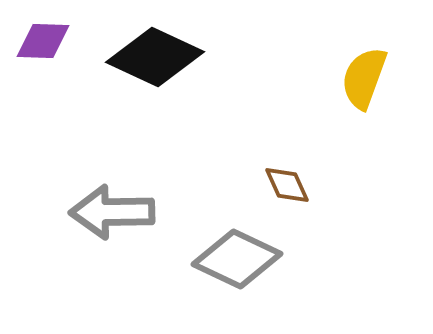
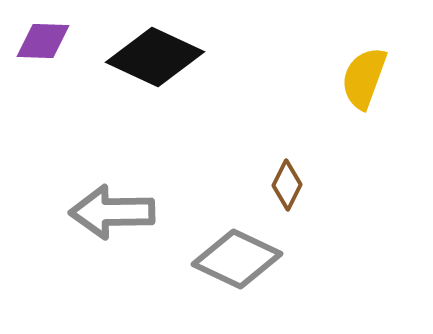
brown diamond: rotated 51 degrees clockwise
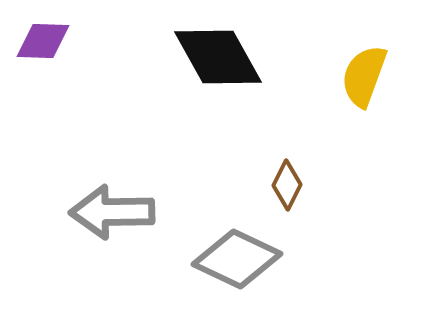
black diamond: moved 63 px right; rotated 36 degrees clockwise
yellow semicircle: moved 2 px up
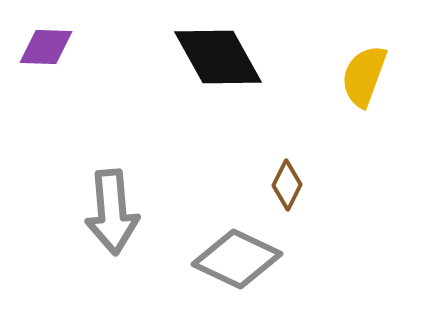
purple diamond: moved 3 px right, 6 px down
gray arrow: rotated 94 degrees counterclockwise
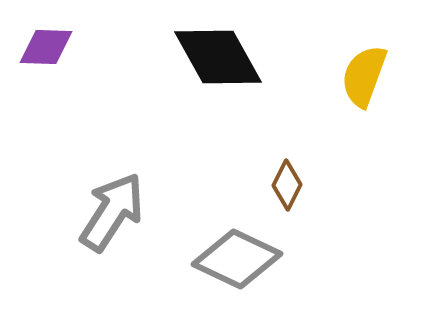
gray arrow: rotated 142 degrees counterclockwise
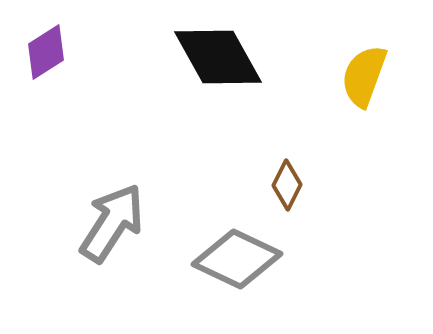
purple diamond: moved 5 px down; rotated 34 degrees counterclockwise
gray arrow: moved 11 px down
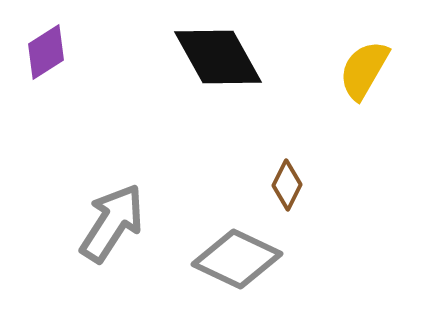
yellow semicircle: moved 6 px up; rotated 10 degrees clockwise
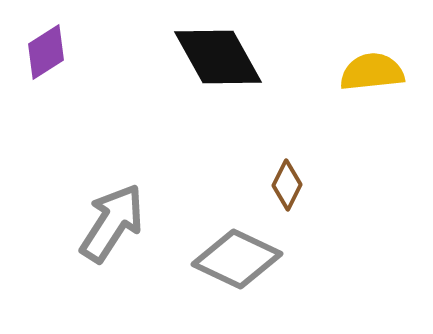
yellow semicircle: moved 8 px right, 2 px down; rotated 54 degrees clockwise
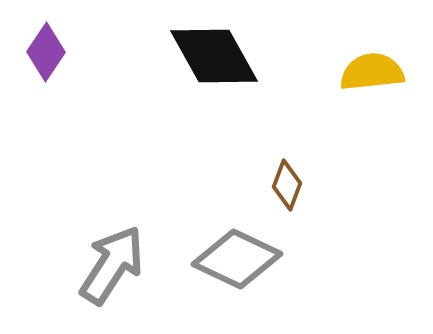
purple diamond: rotated 24 degrees counterclockwise
black diamond: moved 4 px left, 1 px up
brown diamond: rotated 6 degrees counterclockwise
gray arrow: moved 42 px down
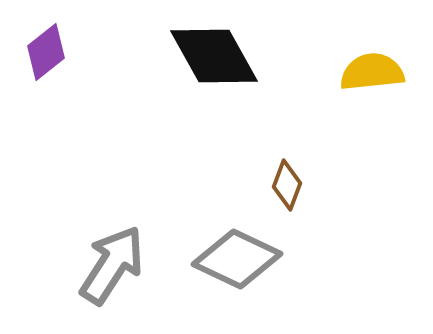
purple diamond: rotated 18 degrees clockwise
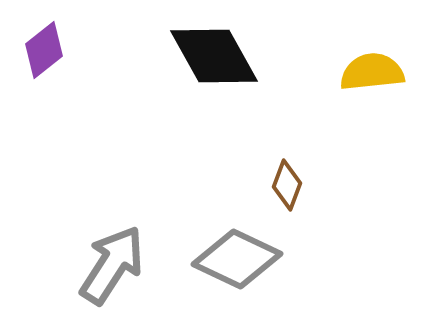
purple diamond: moved 2 px left, 2 px up
